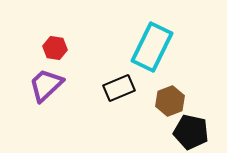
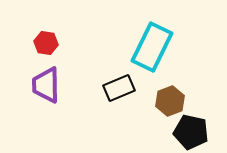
red hexagon: moved 9 px left, 5 px up
purple trapezoid: rotated 48 degrees counterclockwise
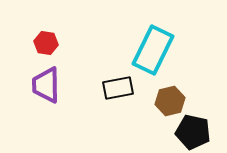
cyan rectangle: moved 1 px right, 3 px down
black rectangle: moved 1 px left; rotated 12 degrees clockwise
brown hexagon: rotated 8 degrees clockwise
black pentagon: moved 2 px right
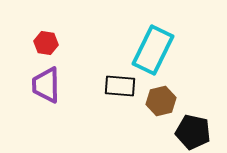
black rectangle: moved 2 px right, 2 px up; rotated 16 degrees clockwise
brown hexagon: moved 9 px left
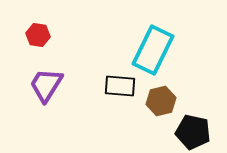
red hexagon: moved 8 px left, 8 px up
purple trapezoid: rotated 33 degrees clockwise
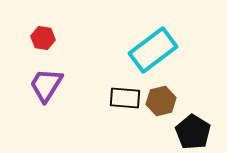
red hexagon: moved 5 px right, 3 px down
cyan rectangle: rotated 27 degrees clockwise
black rectangle: moved 5 px right, 12 px down
black pentagon: rotated 20 degrees clockwise
